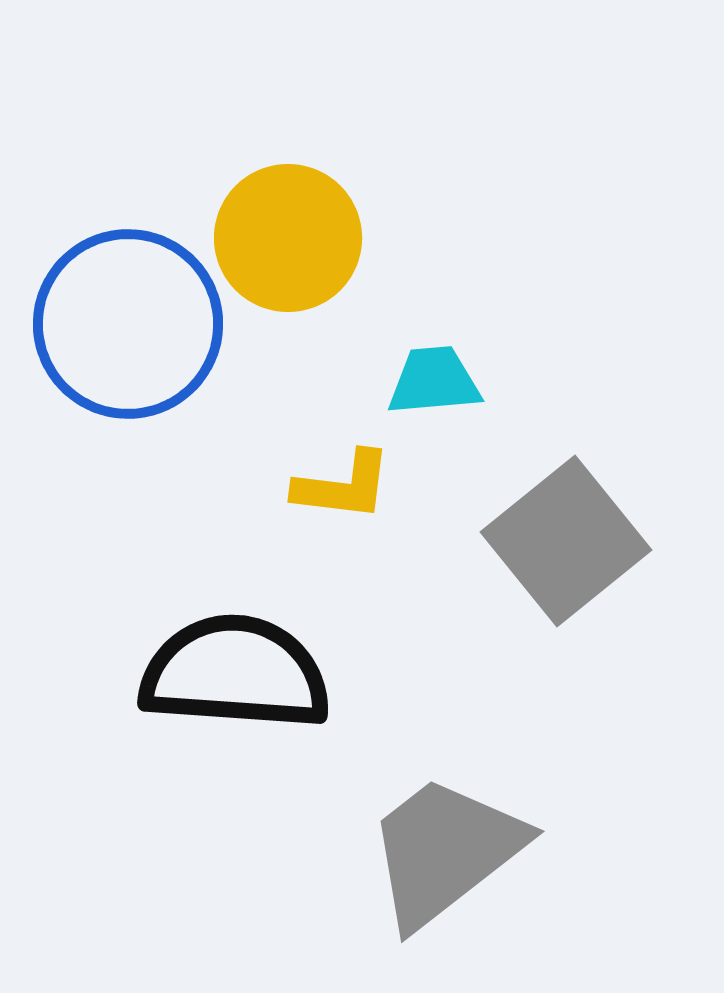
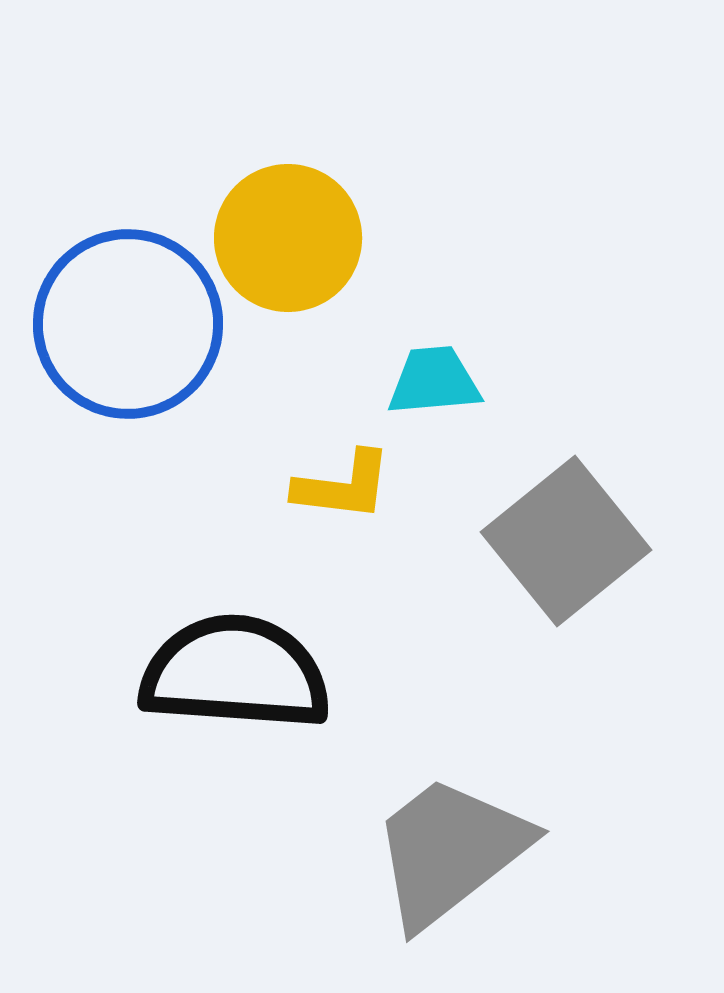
gray trapezoid: moved 5 px right
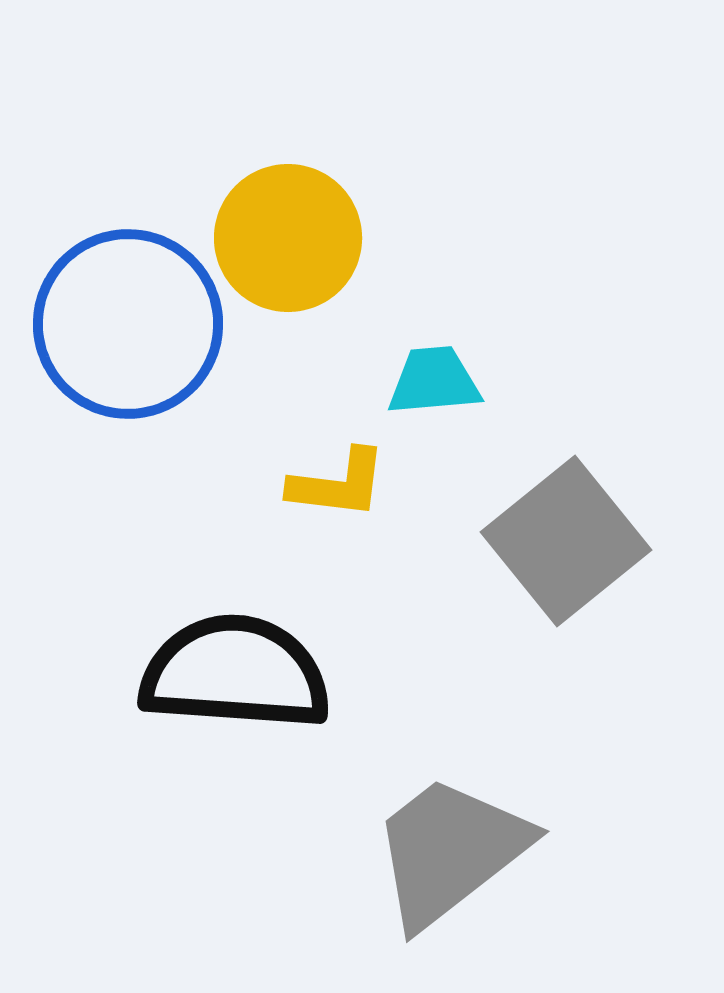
yellow L-shape: moved 5 px left, 2 px up
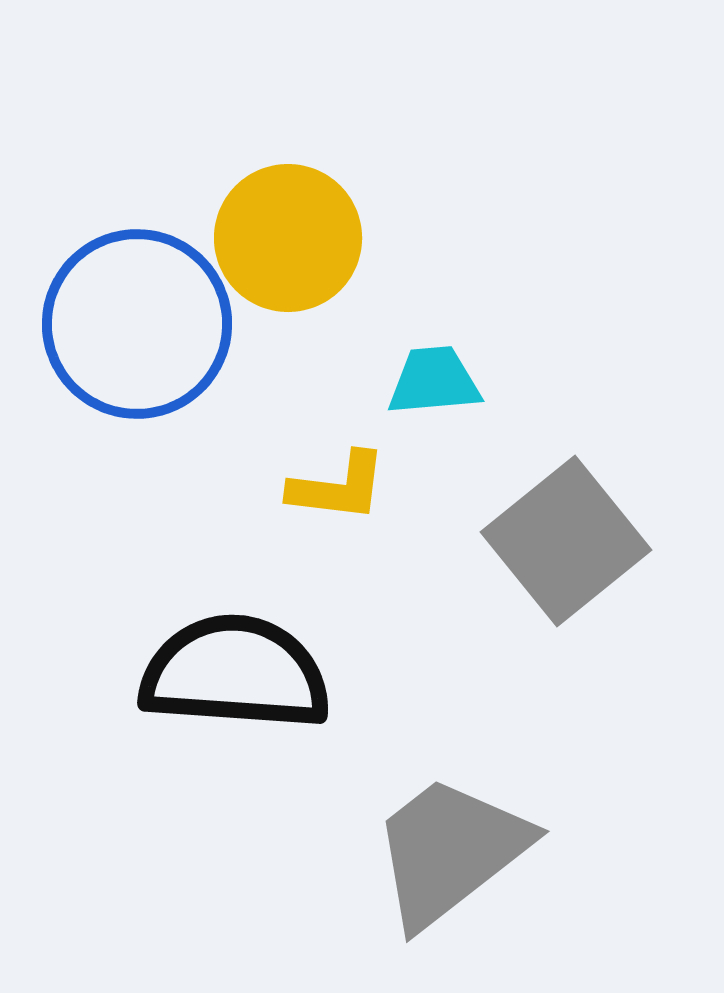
blue circle: moved 9 px right
yellow L-shape: moved 3 px down
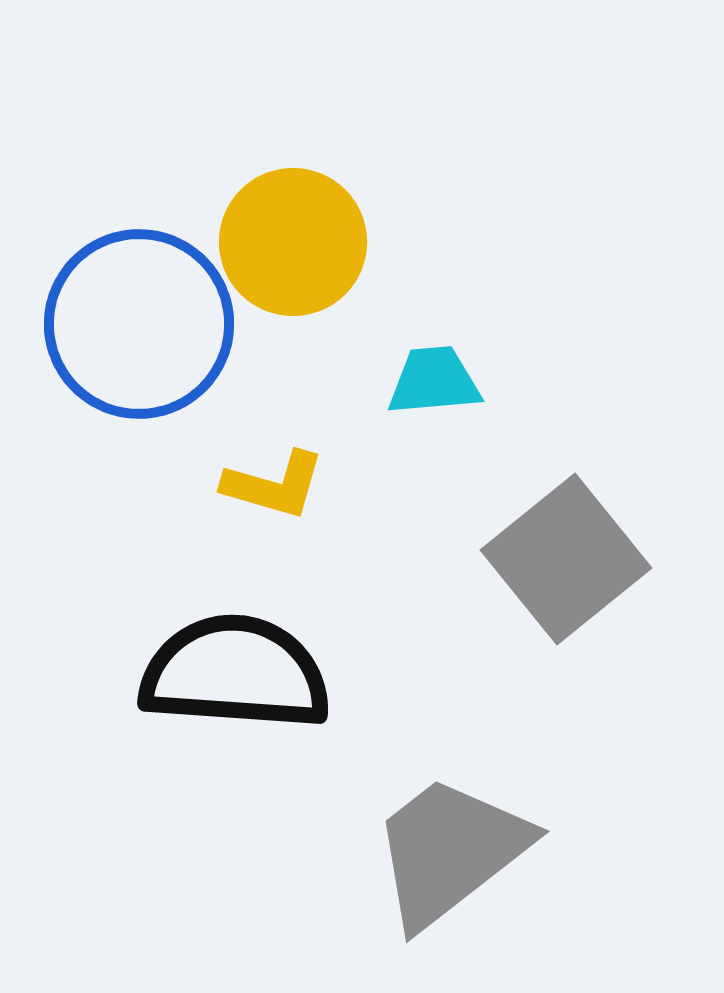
yellow circle: moved 5 px right, 4 px down
blue circle: moved 2 px right
yellow L-shape: moved 64 px left, 2 px up; rotated 9 degrees clockwise
gray square: moved 18 px down
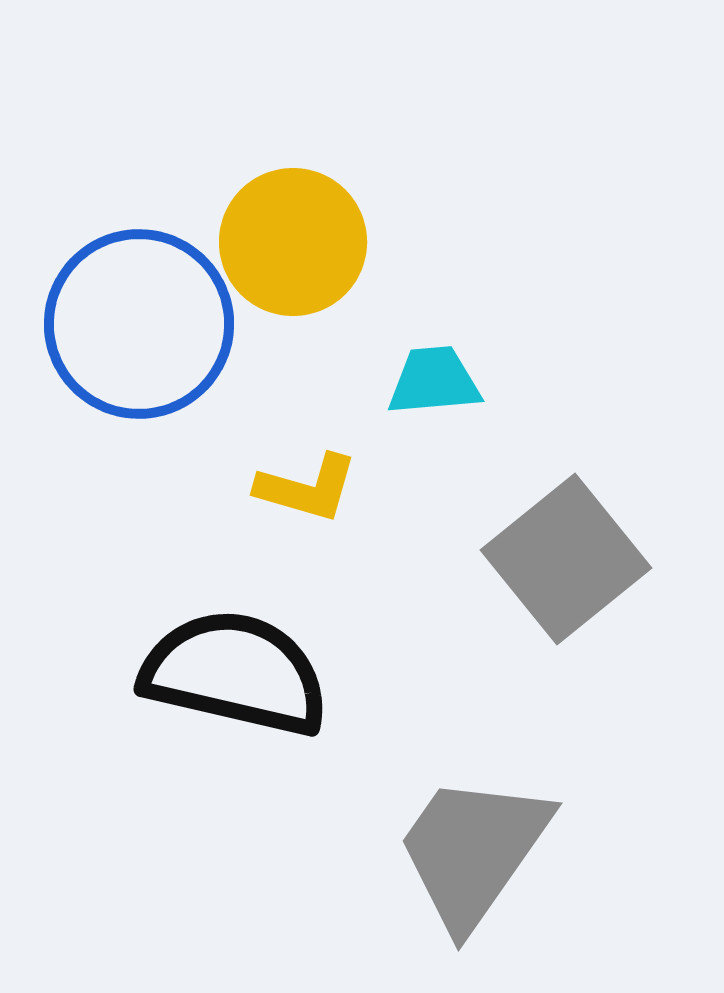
yellow L-shape: moved 33 px right, 3 px down
black semicircle: rotated 9 degrees clockwise
gray trapezoid: moved 23 px right; rotated 17 degrees counterclockwise
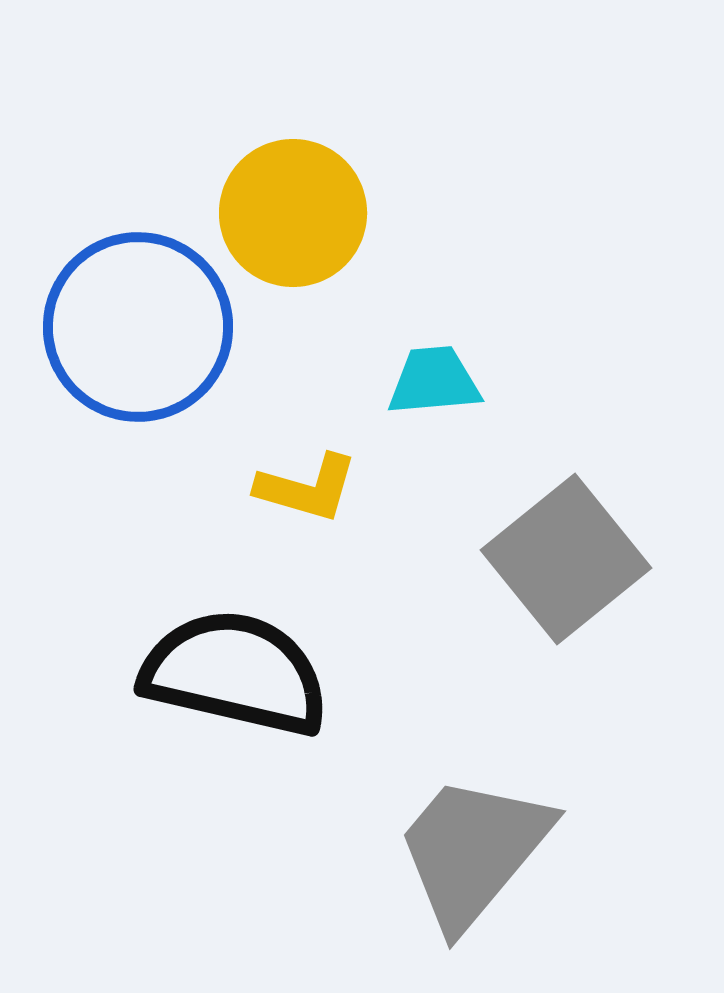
yellow circle: moved 29 px up
blue circle: moved 1 px left, 3 px down
gray trapezoid: rotated 5 degrees clockwise
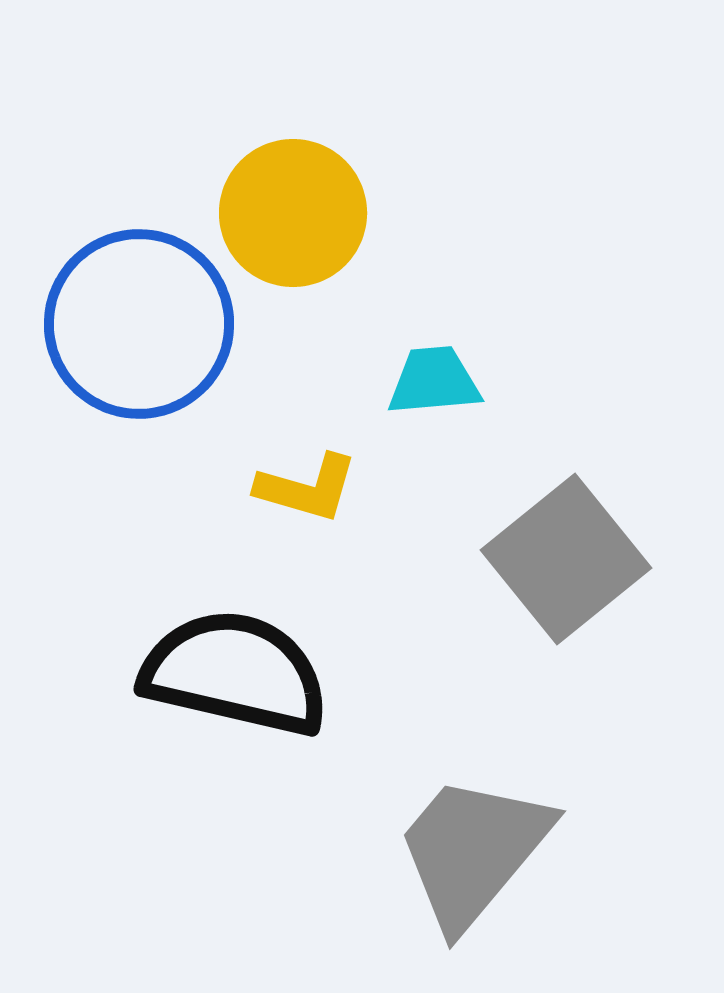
blue circle: moved 1 px right, 3 px up
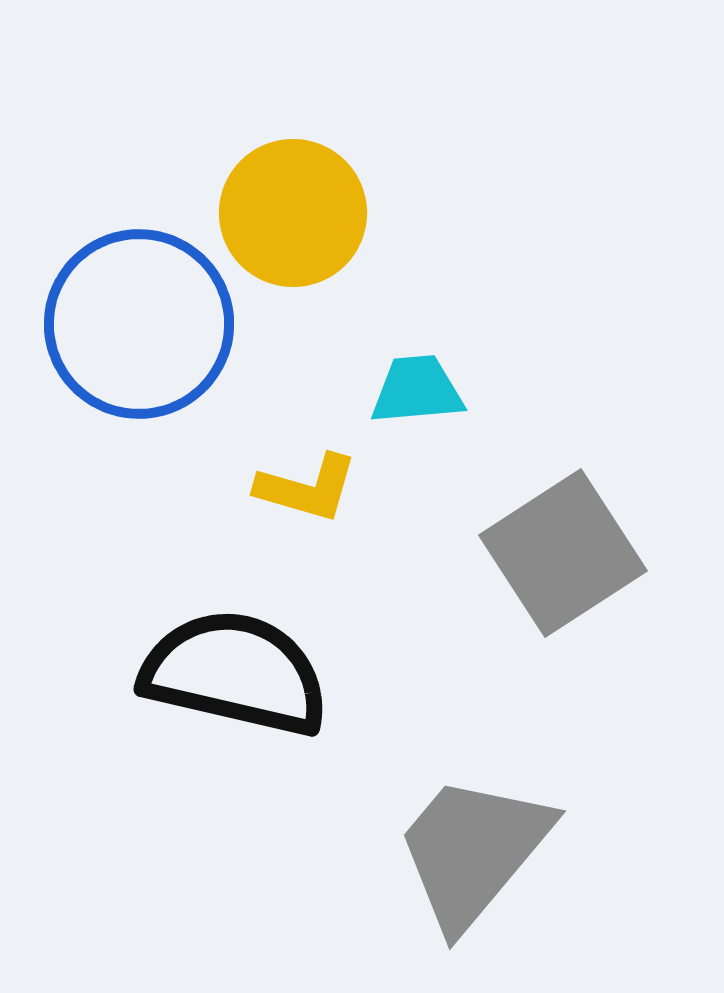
cyan trapezoid: moved 17 px left, 9 px down
gray square: moved 3 px left, 6 px up; rotated 6 degrees clockwise
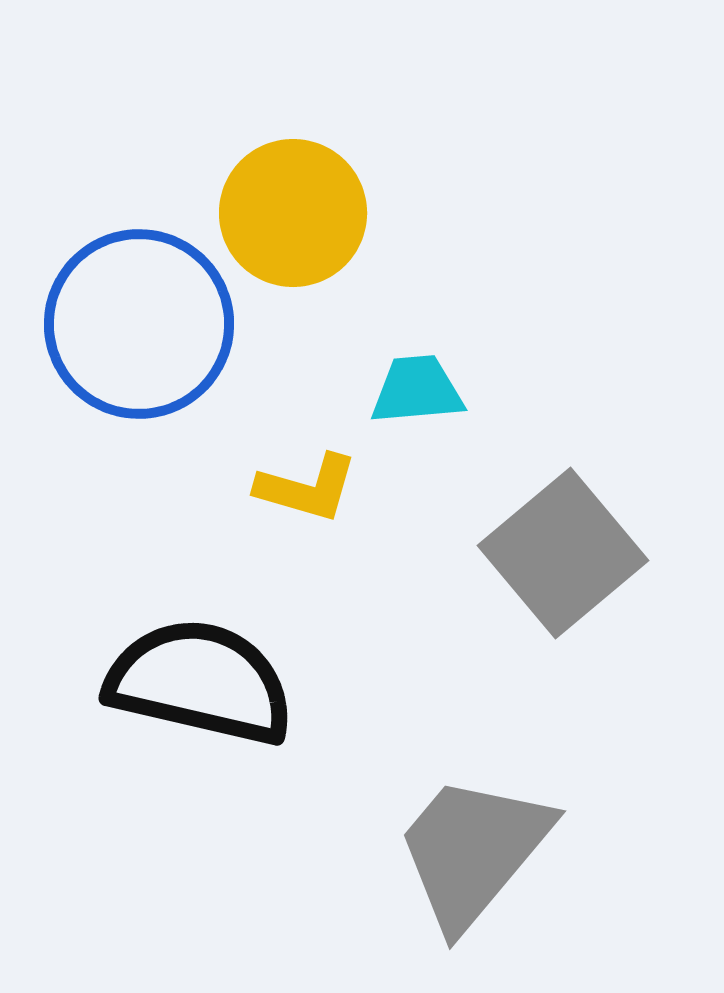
gray square: rotated 7 degrees counterclockwise
black semicircle: moved 35 px left, 9 px down
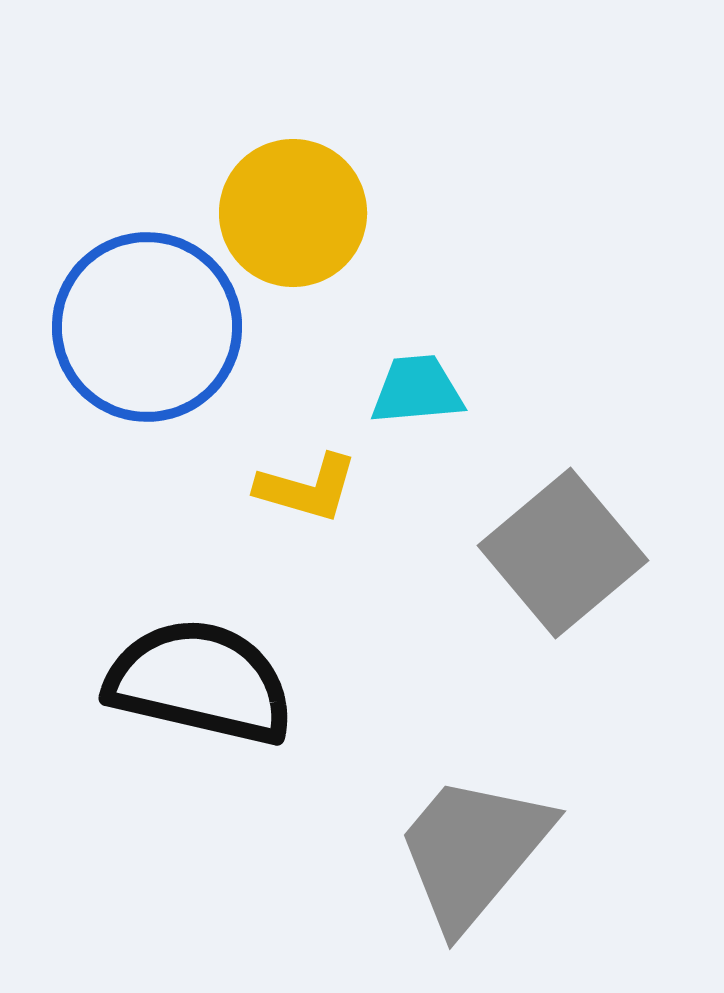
blue circle: moved 8 px right, 3 px down
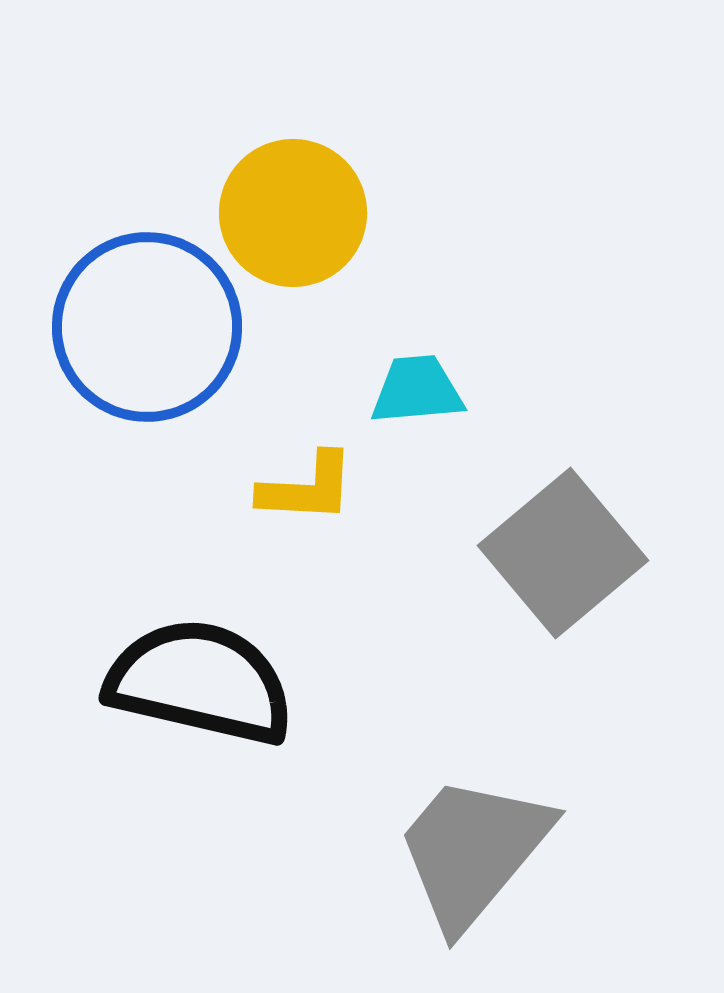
yellow L-shape: rotated 13 degrees counterclockwise
